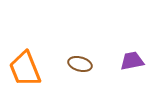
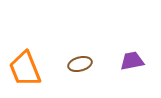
brown ellipse: rotated 30 degrees counterclockwise
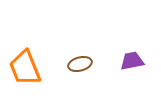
orange trapezoid: moved 1 px up
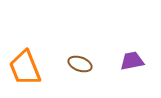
brown ellipse: rotated 35 degrees clockwise
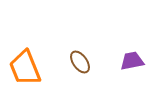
brown ellipse: moved 2 px up; rotated 35 degrees clockwise
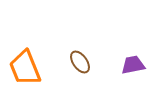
purple trapezoid: moved 1 px right, 4 px down
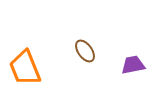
brown ellipse: moved 5 px right, 11 px up
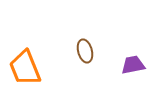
brown ellipse: rotated 20 degrees clockwise
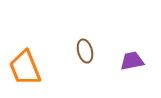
purple trapezoid: moved 1 px left, 4 px up
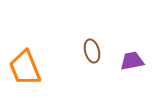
brown ellipse: moved 7 px right
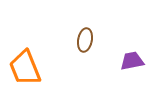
brown ellipse: moved 7 px left, 11 px up; rotated 25 degrees clockwise
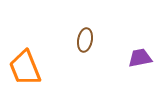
purple trapezoid: moved 8 px right, 3 px up
